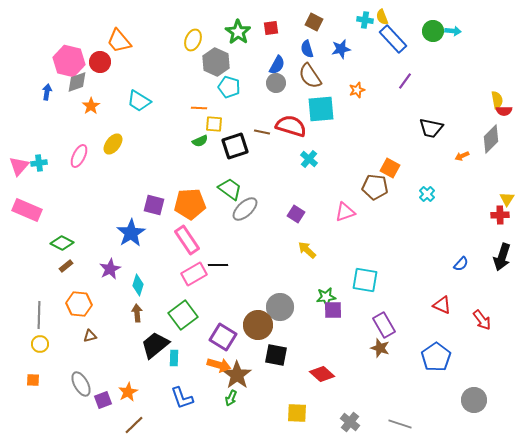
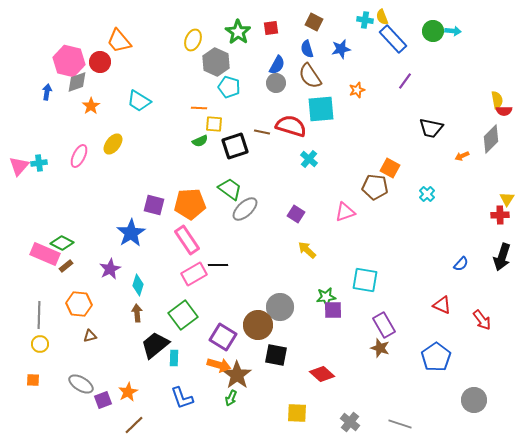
pink rectangle at (27, 210): moved 18 px right, 44 px down
gray ellipse at (81, 384): rotated 30 degrees counterclockwise
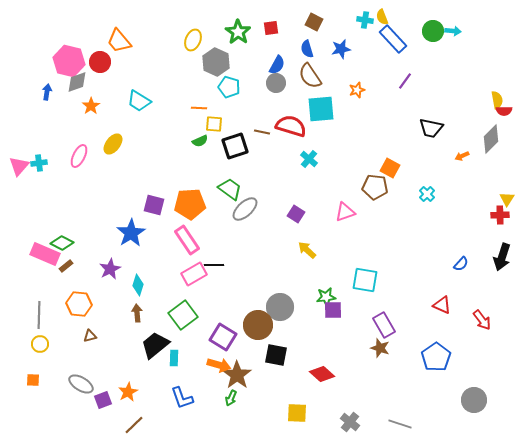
black line at (218, 265): moved 4 px left
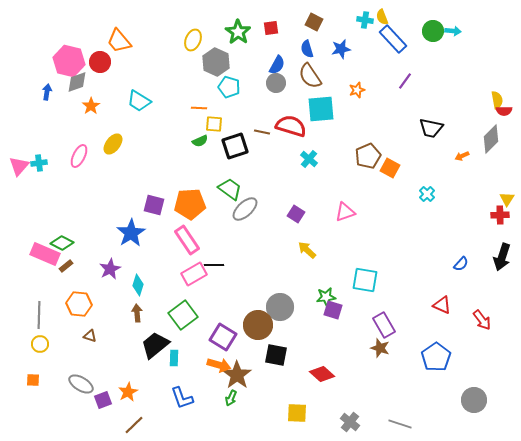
brown pentagon at (375, 187): moved 7 px left, 31 px up; rotated 30 degrees counterclockwise
purple square at (333, 310): rotated 18 degrees clockwise
brown triangle at (90, 336): rotated 32 degrees clockwise
